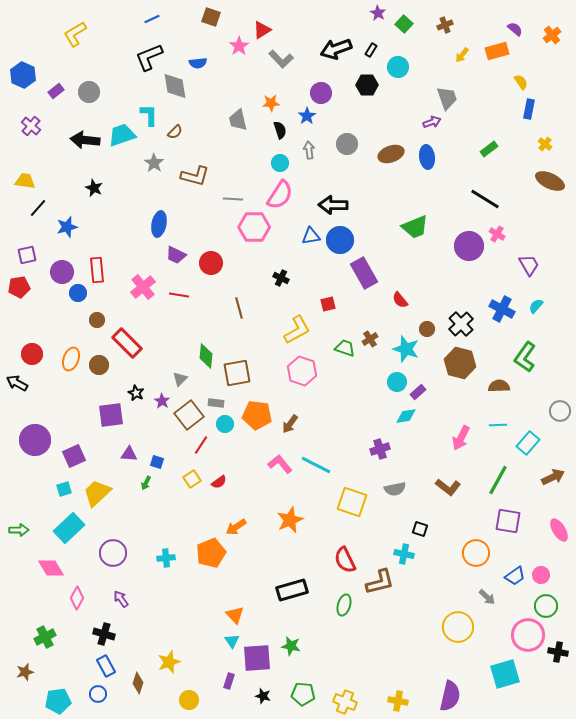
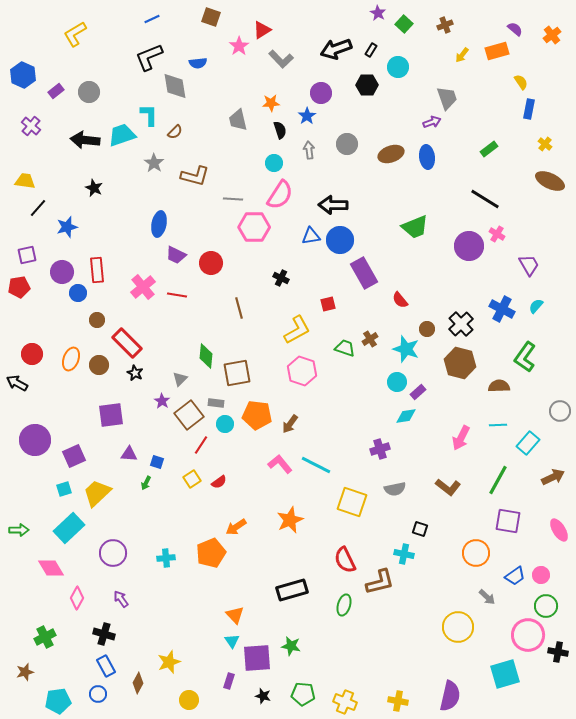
cyan circle at (280, 163): moved 6 px left
red line at (179, 295): moved 2 px left
black star at (136, 393): moved 1 px left, 20 px up
brown diamond at (138, 683): rotated 10 degrees clockwise
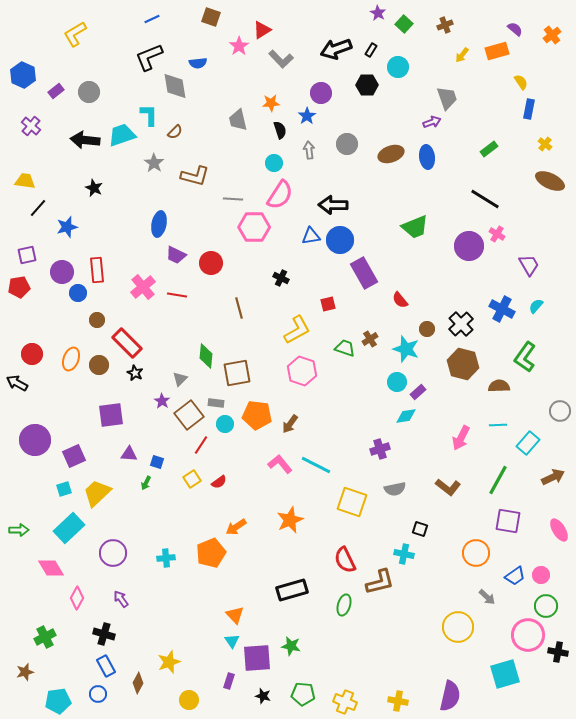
brown hexagon at (460, 363): moved 3 px right, 1 px down
